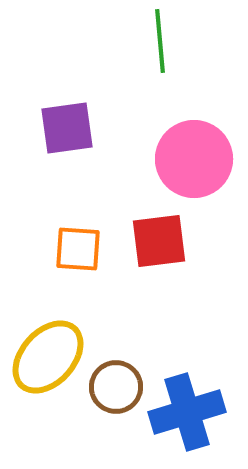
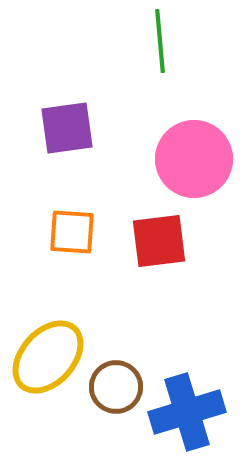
orange square: moved 6 px left, 17 px up
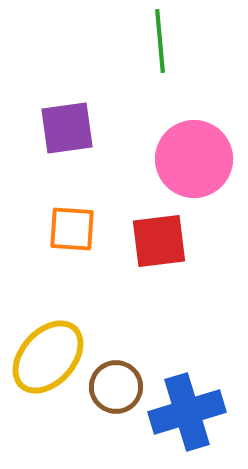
orange square: moved 3 px up
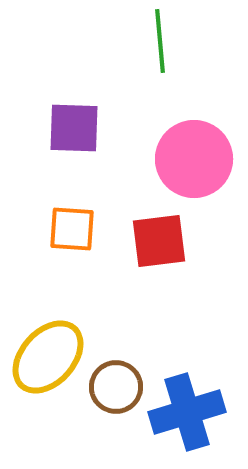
purple square: moved 7 px right; rotated 10 degrees clockwise
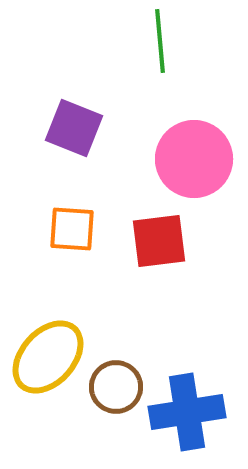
purple square: rotated 20 degrees clockwise
blue cross: rotated 8 degrees clockwise
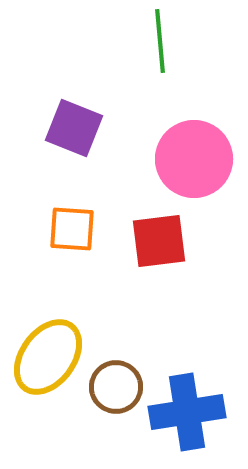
yellow ellipse: rotated 6 degrees counterclockwise
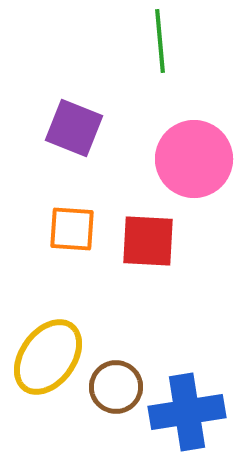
red square: moved 11 px left; rotated 10 degrees clockwise
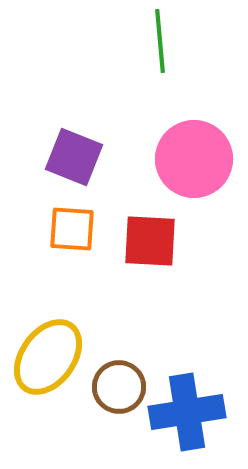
purple square: moved 29 px down
red square: moved 2 px right
brown circle: moved 3 px right
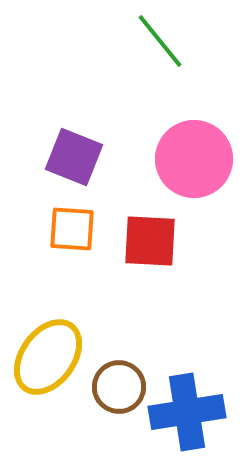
green line: rotated 34 degrees counterclockwise
